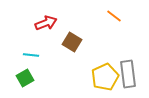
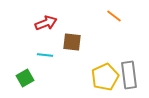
brown square: rotated 24 degrees counterclockwise
cyan line: moved 14 px right
gray rectangle: moved 1 px right, 1 px down
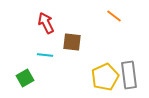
red arrow: rotated 95 degrees counterclockwise
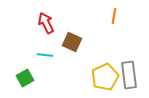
orange line: rotated 63 degrees clockwise
brown square: rotated 18 degrees clockwise
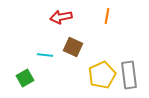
orange line: moved 7 px left
red arrow: moved 15 px right, 6 px up; rotated 75 degrees counterclockwise
brown square: moved 1 px right, 5 px down
yellow pentagon: moved 3 px left, 2 px up
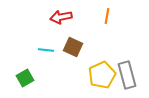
cyan line: moved 1 px right, 5 px up
gray rectangle: moved 2 px left; rotated 8 degrees counterclockwise
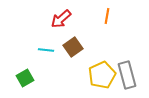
red arrow: moved 2 px down; rotated 30 degrees counterclockwise
brown square: rotated 30 degrees clockwise
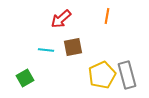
brown square: rotated 24 degrees clockwise
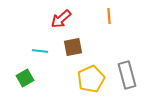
orange line: moved 2 px right; rotated 14 degrees counterclockwise
cyan line: moved 6 px left, 1 px down
yellow pentagon: moved 11 px left, 4 px down
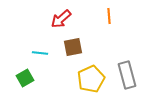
cyan line: moved 2 px down
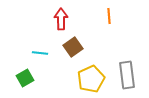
red arrow: rotated 130 degrees clockwise
brown square: rotated 24 degrees counterclockwise
gray rectangle: rotated 8 degrees clockwise
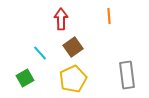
cyan line: rotated 42 degrees clockwise
yellow pentagon: moved 18 px left
